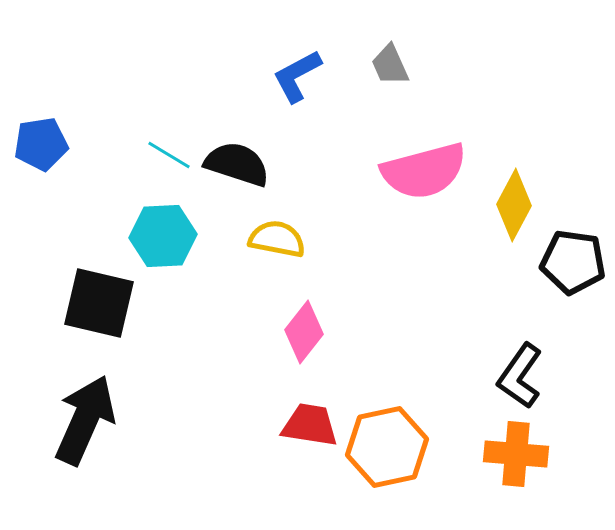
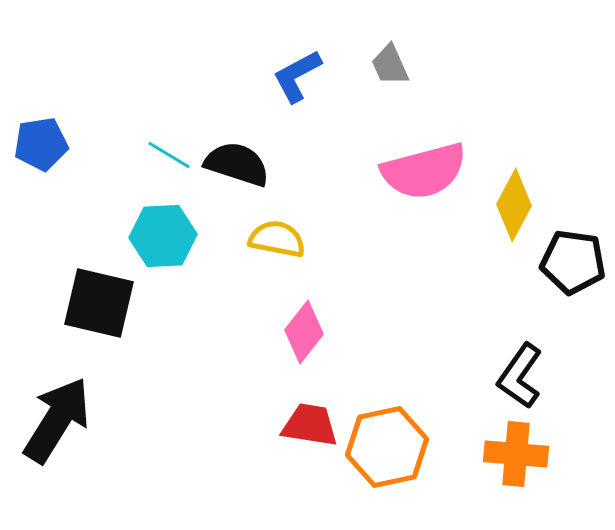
black arrow: moved 28 px left; rotated 8 degrees clockwise
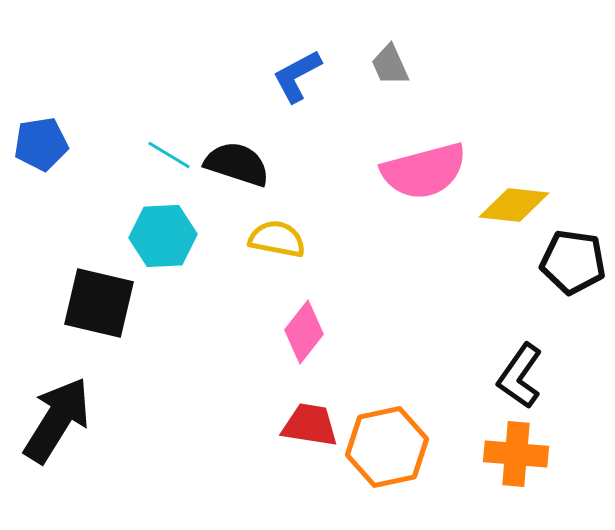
yellow diamond: rotated 68 degrees clockwise
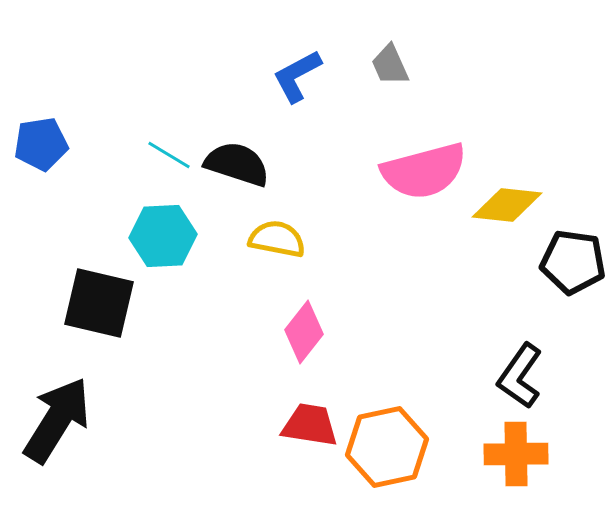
yellow diamond: moved 7 px left
orange cross: rotated 6 degrees counterclockwise
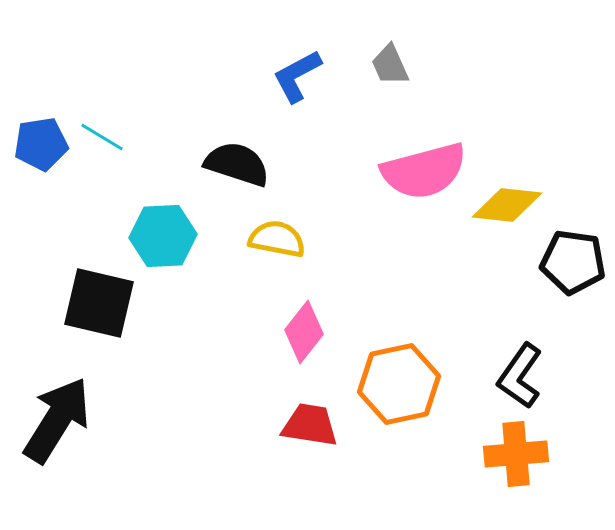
cyan line: moved 67 px left, 18 px up
orange hexagon: moved 12 px right, 63 px up
orange cross: rotated 4 degrees counterclockwise
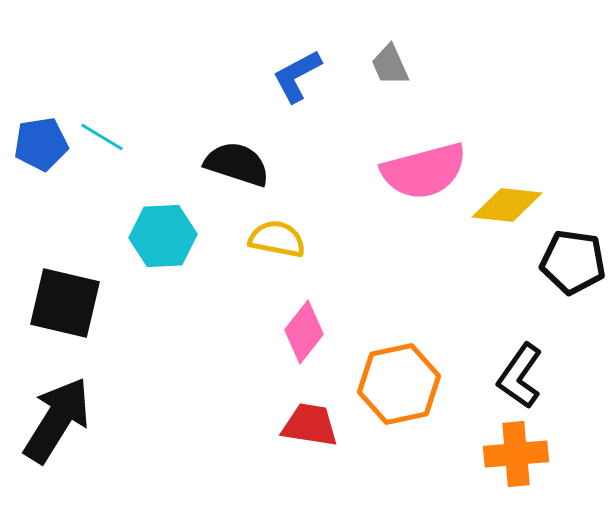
black square: moved 34 px left
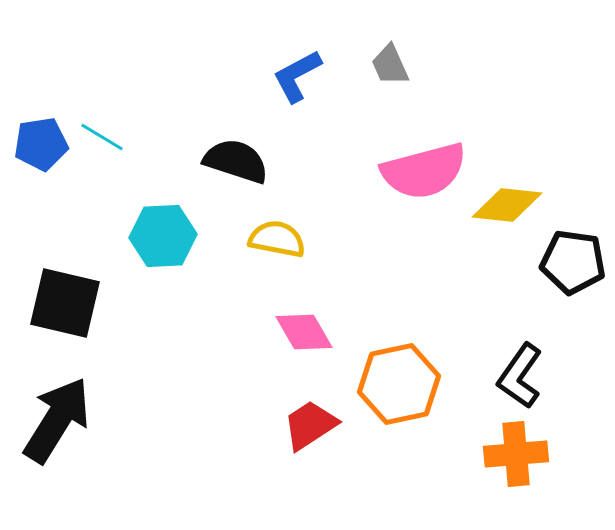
black semicircle: moved 1 px left, 3 px up
pink diamond: rotated 68 degrees counterclockwise
red trapezoid: rotated 42 degrees counterclockwise
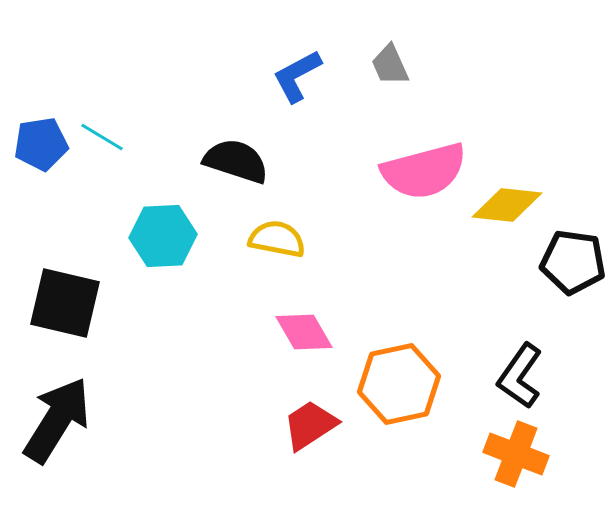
orange cross: rotated 26 degrees clockwise
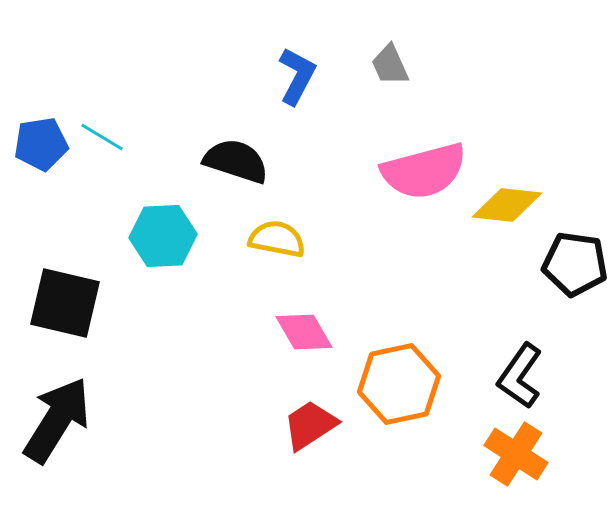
blue L-shape: rotated 146 degrees clockwise
black pentagon: moved 2 px right, 2 px down
orange cross: rotated 12 degrees clockwise
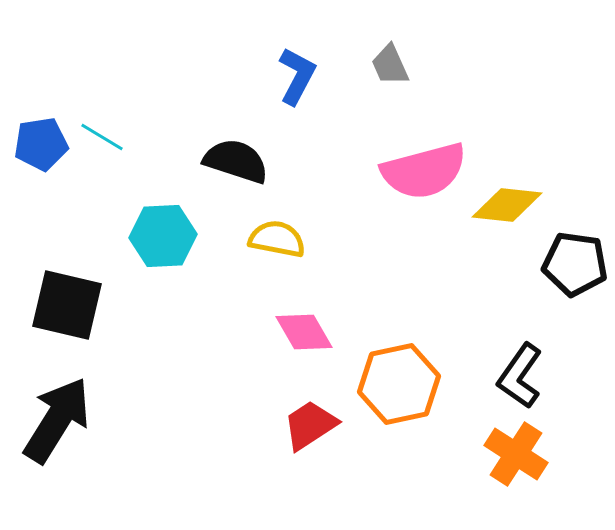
black square: moved 2 px right, 2 px down
